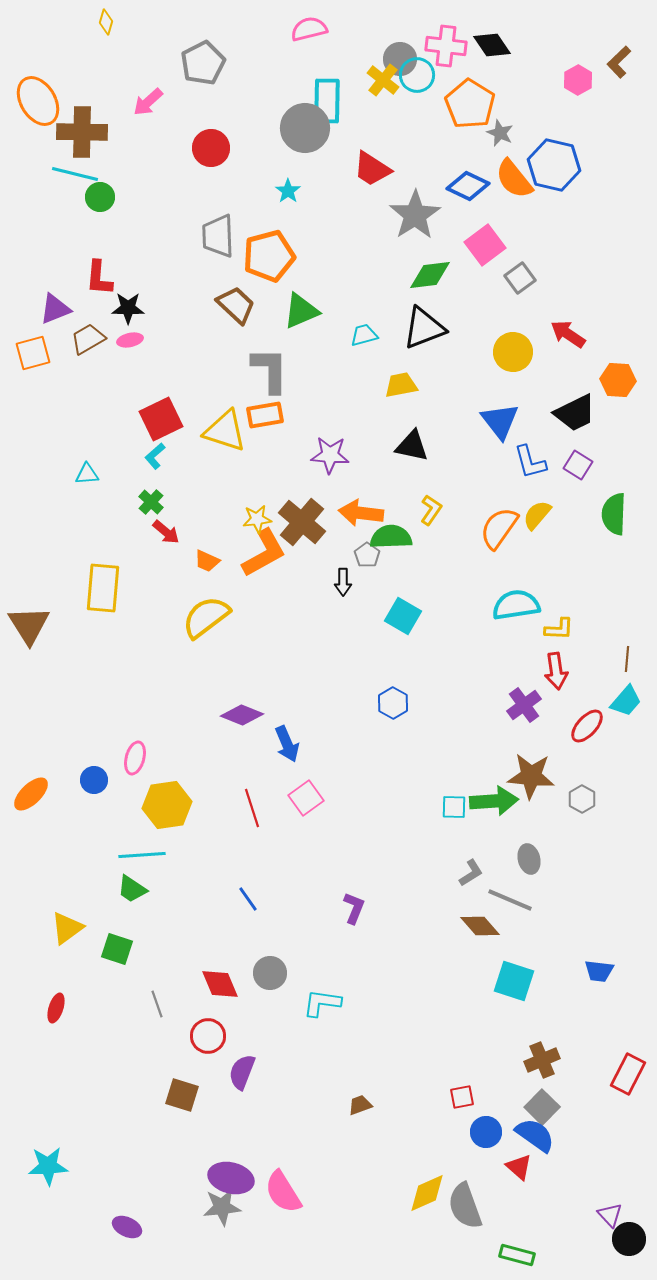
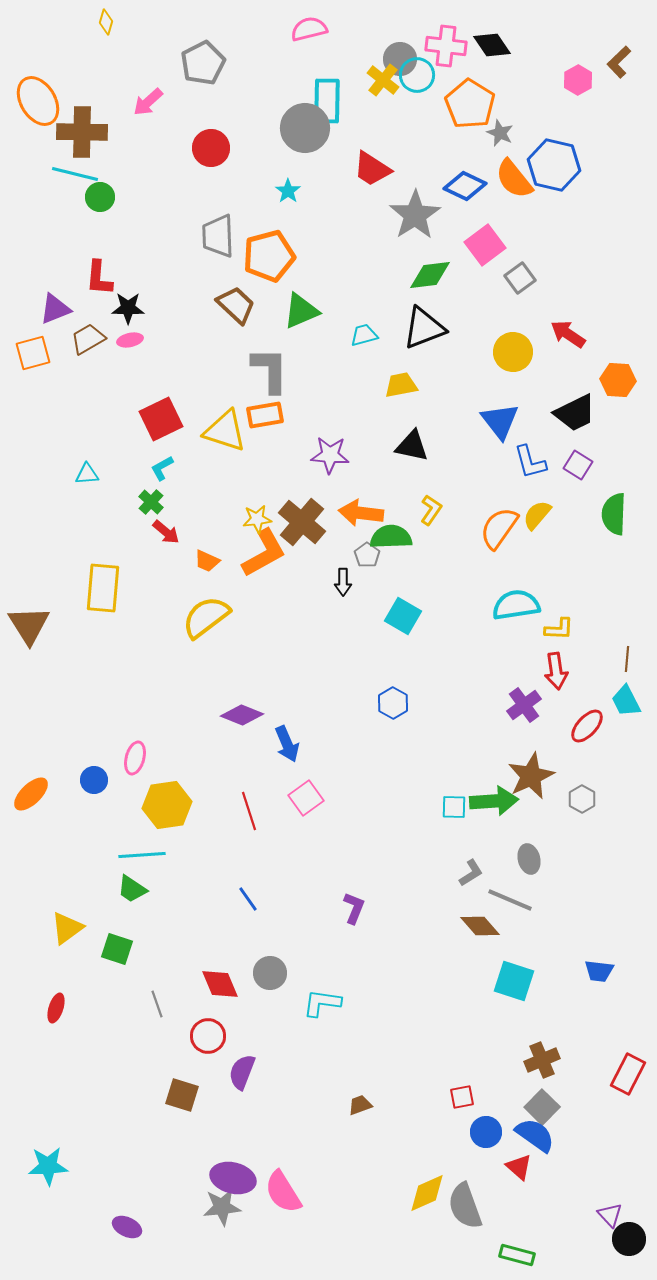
blue diamond at (468, 186): moved 3 px left
cyan L-shape at (155, 456): moved 7 px right, 12 px down; rotated 12 degrees clockwise
cyan trapezoid at (626, 701): rotated 112 degrees clockwise
brown star at (531, 776): rotated 30 degrees counterclockwise
red line at (252, 808): moved 3 px left, 3 px down
purple ellipse at (231, 1178): moved 2 px right
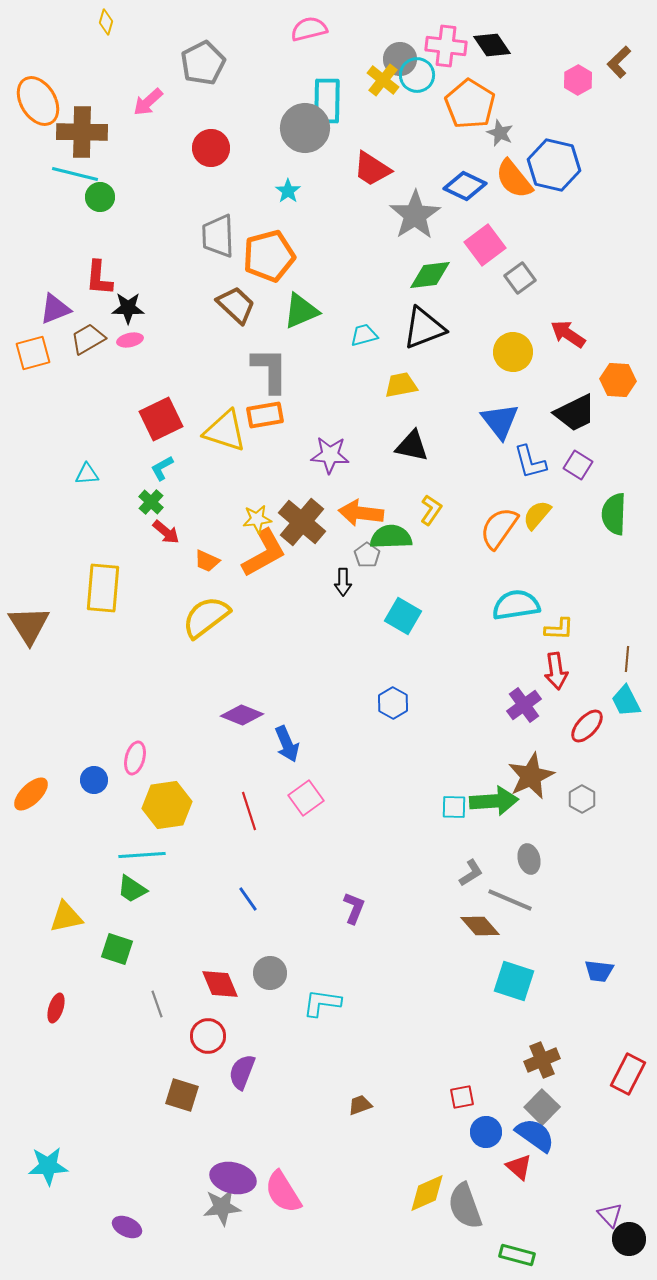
yellow triangle at (67, 928): moved 1 px left, 11 px up; rotated 24 degrees clockwise
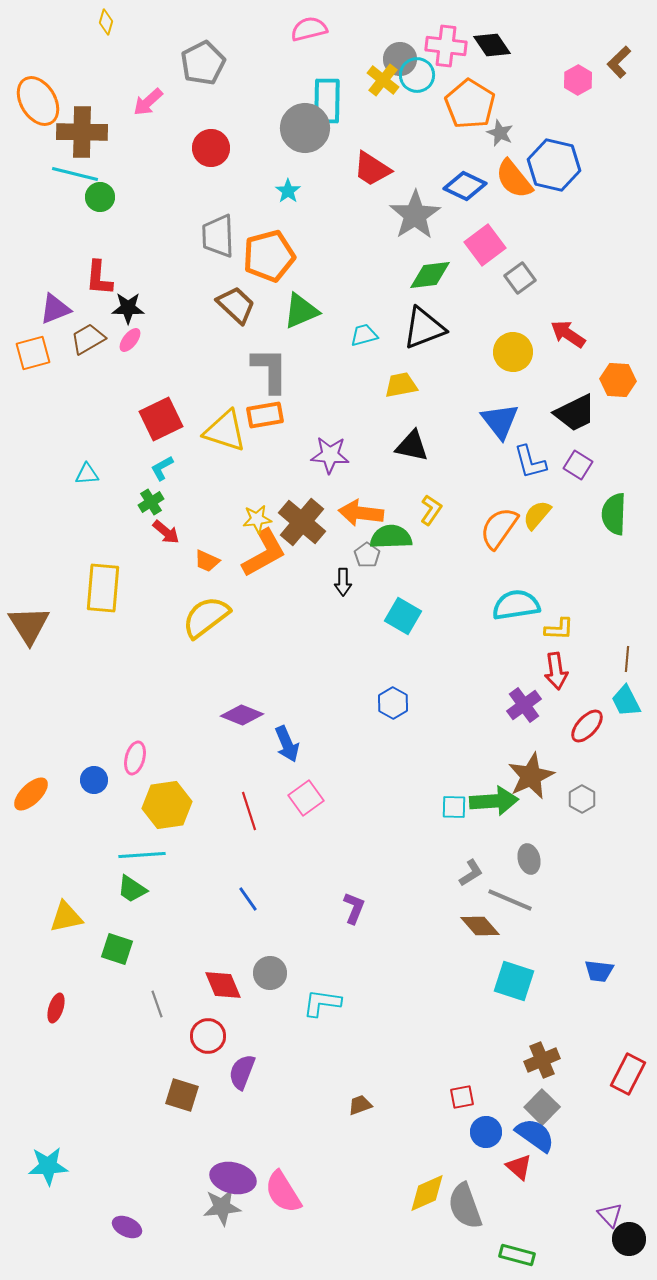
pink ellipse at (130, 340): rotated 40 degrees counterclockwise
green cross at (151, 502): rotated 15 degrees clockwise
red diamond at (220, 984): moved 3 px right, 1 px down
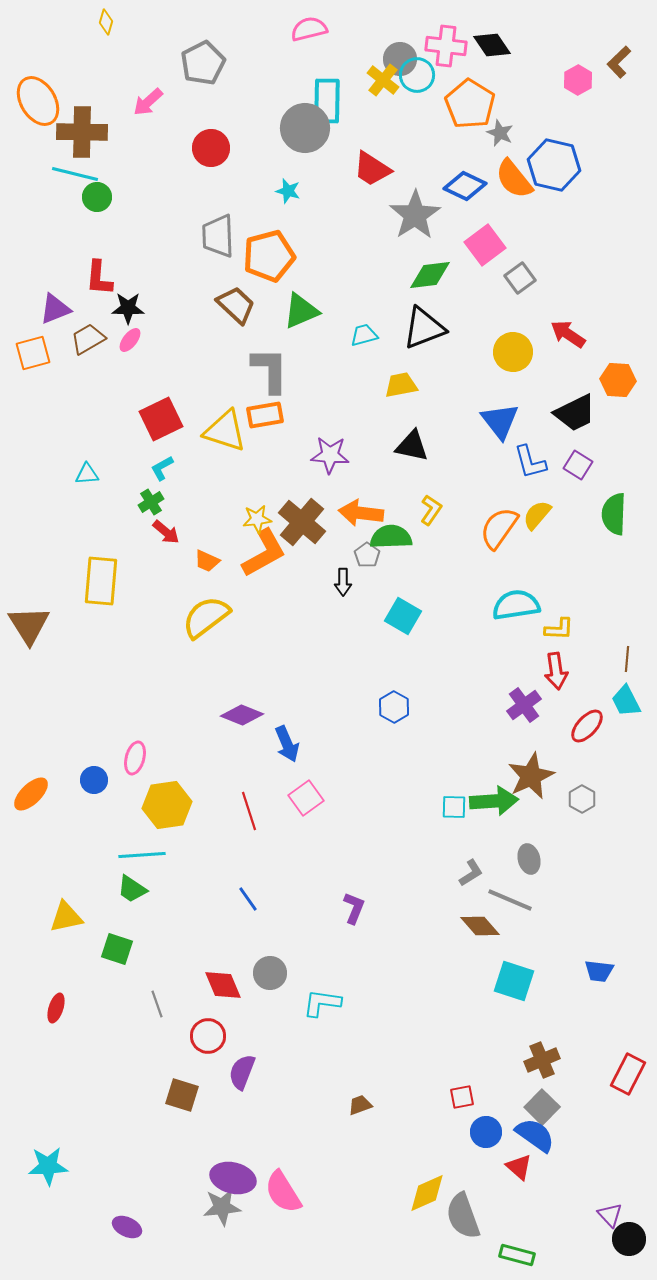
cyan star at (288, 191): rotated 20 degrees counterclockwise
green circle at (100, 197): moved 3 px left
yellow rectangle at (103, 588): moved 2 px left, 7 px up
blue hexagon at (393, 703): moved 1 px right, 4 px down
gray semicircle at (465, 1206): moved 2 px left, 10 px down
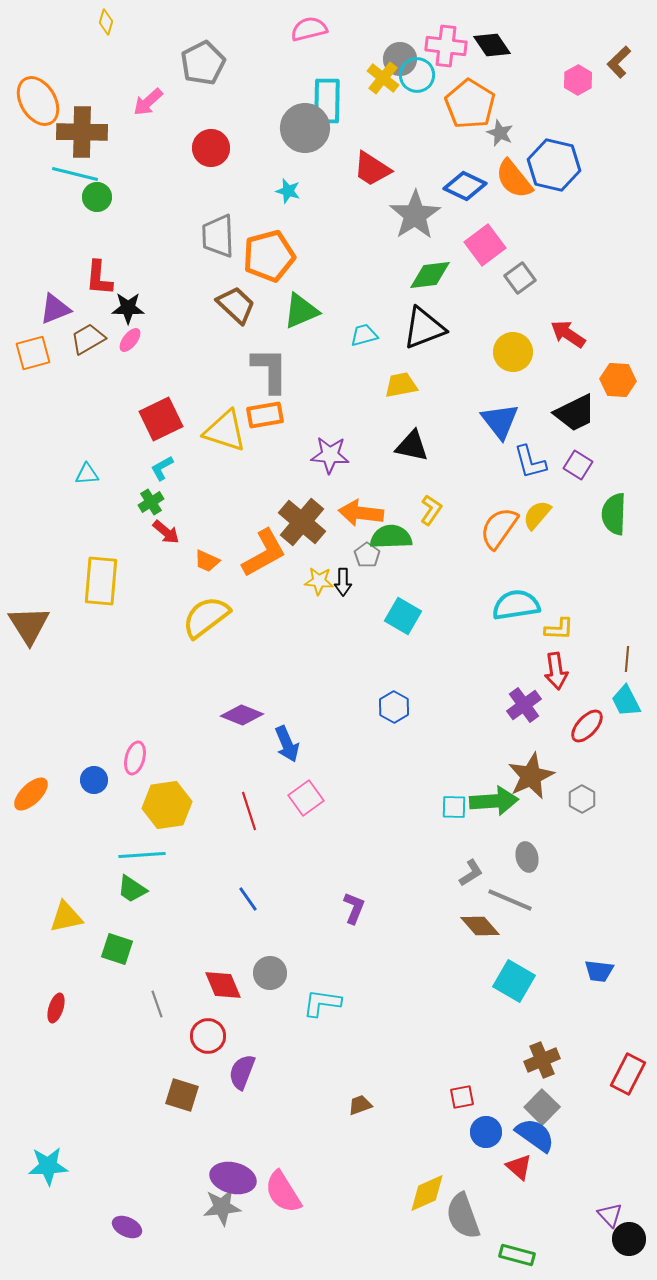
yellow cross at (383, 80): moved 2 px up
yellow star at (257, 519): moved 62 px right, 62 px down; rotated 12 degrees clockwise
gray ellipse at (529, 859): moved 2 px left, 2 px up
cyan square at (514, 981): rotated 12 degrees clockwise
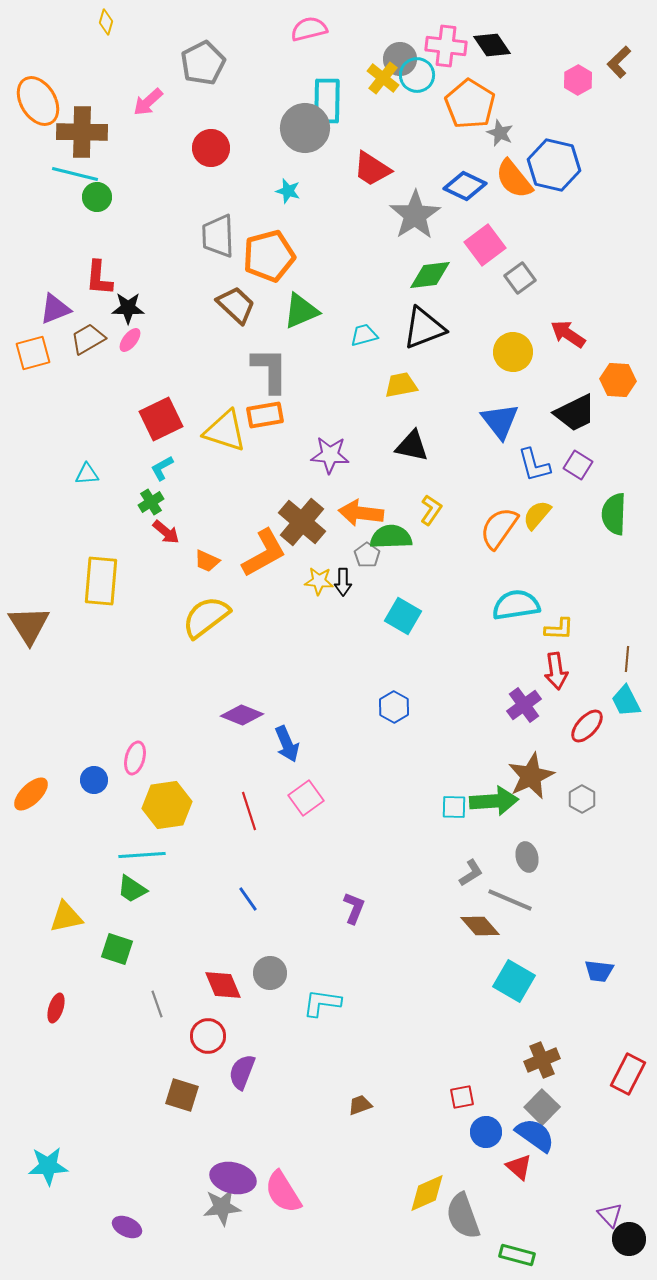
blue L-shape at (530, 462): moved 4 px right, 3 px down
